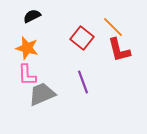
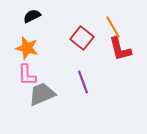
orange line: rotated 15 degrees clockwise
red L-shape: moved 1 px right, 1 px up
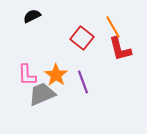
orange star: moved 29 px right, 27 px down; rotated 20 degrees clockwise
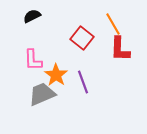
orange line: moved 3 px up
red L-shape: rotated 16 degrees clockwise
pink L-shape: moved 6 px right, 15 px up
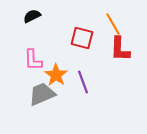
red square: rotated 25 degrees counterclockwise
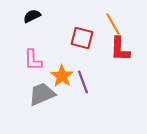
orange star: moved 6 px right, 1 px down
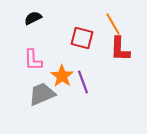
black semicircle: moved 1 px right, 2 px down
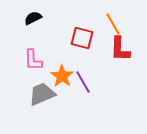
purple line: rotated 10 degrees counterclockwise
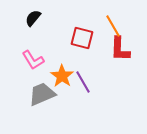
black semicircle: rotated 24 degrees counterclockwise
orange line: moved 2 px down
pink L-shape: rotated 30 degrees counterclockwise
